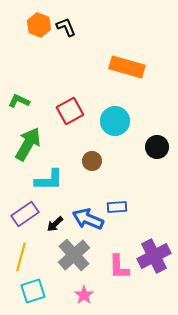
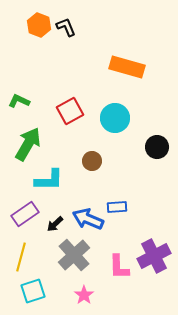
cyan circle: moved 3 px up
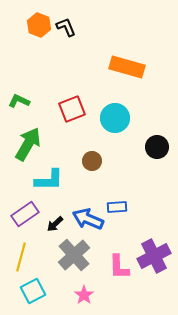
red square: moved 2 px right, 2 px up; rotated 8 degrees clockwise
cyan square: rotated 10 degrees counterclockwise
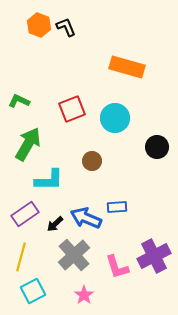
blue arrow: moved 2 px left, 1 px up
pink L-shape: moved 2 px left; rotated 16 degrees counterclockwise
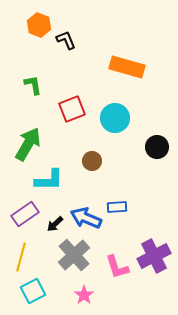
black L-shape: moved 13 px down
green L-shape: moved 14 px right, 16 px up; rotated 55 degrees clockwise
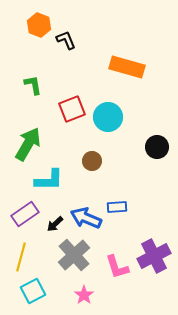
cyan circle: moved 7 px left, 1 px up
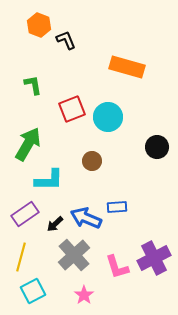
purple cross: moved 2 px down
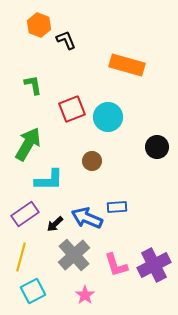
orange rectangle: moved 2 px up
blue arrow: moved 1 px right
purple cross: moved 7 px down
pink L-shape: moved 1 px left, 2 px up
pink star: moved 1 px right
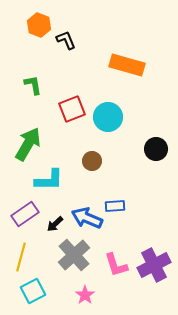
black circle: moved 1 px left, 2 px down
blue rectangle: moved 2 px left, 1 px up
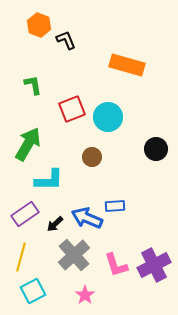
brown circle: moved 4 px up
